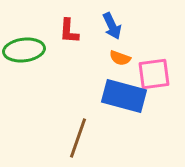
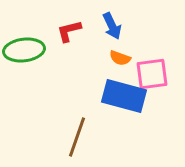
red L-shape: rotated 72 degrees clockwise
pink square: moved 2 px left
brown line: moved 1 px left, 1 px up
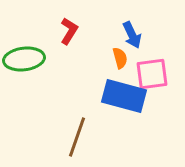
blue arrow: moved 20 px right, 9 px down
red L-shape: rotated 136 degrees clockwise
green ellipse: moved 9 px down
orange semicircle: rotated 125 degrees counterclockwise
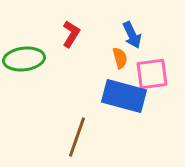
red L-shape: moved 2 px right, 3 px down
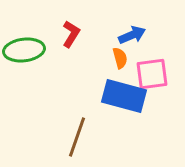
blue arrow: rotated 88 degrees counterclockwise
green ellipse: moved 9 px up
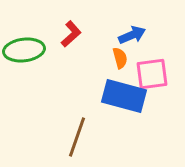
red L-shape: rotated 16 degrees clockwise
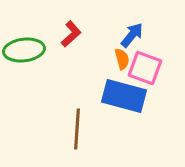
blue arrow: rotated 28 degrees counterclockwise
orange semicircle: moved 2 px right, 1 px down
pink square: moved 7 px left, 6 px up; rotated 28 degrees clockwise
brown line: moved 8 px up; rotated 15 degrees counterclockwise
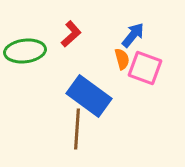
blue arrow: moved 1 px right
green ellipse: moved 1 px right, 1 px down
blue rectangle: moved 35 px left; rotated 21 degrees clockwise
